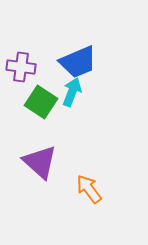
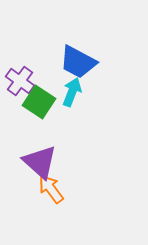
blue trapezoid: rotated 51 degrees clockwise
purple cross: moved 1 px left, 14 px down; rotated 28 degrees clockwise
green square: moved 2 px left
orange arrow: moved 38 px left
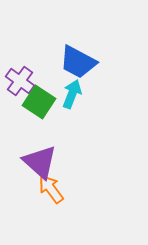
cyan arrow: moved 2 px down
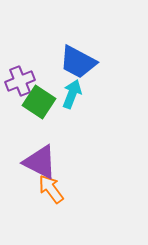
purple cross: rotated 32 degrees clockwise
purple triangle: rotated 15 degrees counterclockwise
